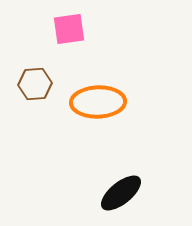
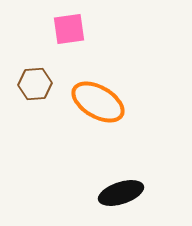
orange ellipse: rotated 32 degrees clockwise
black ellipse: rotated 21 degrees clockwise
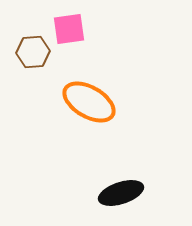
brown hexagon: moved 2 px left, 32 px up
orange ellipse: moved 9 px left
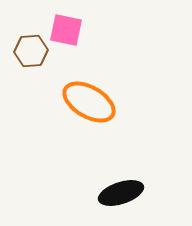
pink square: moved 3 px left, 1 px down; rotated 20 degrees clockwise
brown hexagon: moved 2 px left, 1 px up
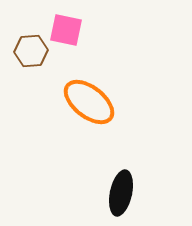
orange ellipse: rotated 8 degrees clockwise
black ellipse: rotated 60 degrees counterclockwise
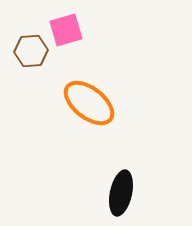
pink square: rotated 28 degrees counterclockwise
orange ellipse: moved 1 px down
